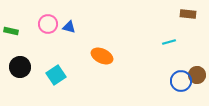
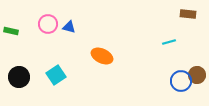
black circle: moved 1 px left, 10 px down
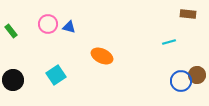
green rectangle: rotated 40 degrees clockwise
black circle: moved 6 px left, 3 px down
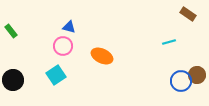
brown rectangle: rotated 28 degrees clockwise
pink circle: moved 15 px right, 22 px down
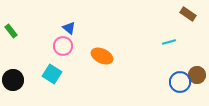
blue triangle: moved 1 px down; rotated 24 degrees clockwise
cyan square: moved 4 px left, 1 px up; rotated 24 degrees counterclockwise
blue circle: moved 1 px left, 1 px down
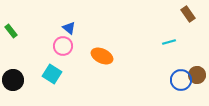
brown rectangle: rotated 21 degrees clockwise
blue circle: moved 1 px right, 2 px up
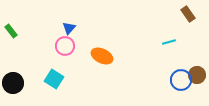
blue triangle: rotated 32 degrees clockwise
pink circle: moved 2 px right
cyan square: moved 2 px right, 5 px down
black circle: moved 3 px down
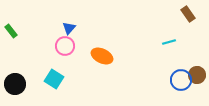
black circle: moved 2 px right, 1 px down
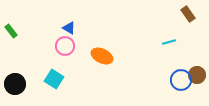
blue triangle: rotated 40 degrees counterclockwise
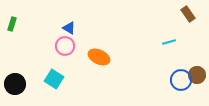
green rectangle: moved 1 px right, 7 px up; rotated 56 degrees clockwise
orange ellipse: moved 3 px left, 1 px down
